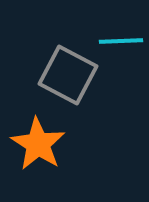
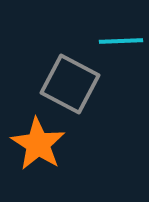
gray square: moved 2 px right, 9 px down
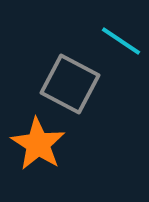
cyan line: rotated 36 degrees clockwise
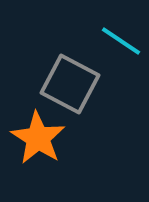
orange star: moved 6 px up
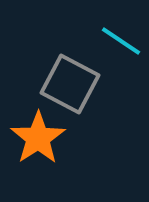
orange star: rotated 6 degrees clockwise
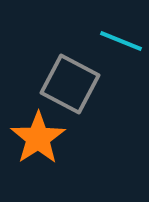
cyan line: rotated 12 degrees counterclockwise
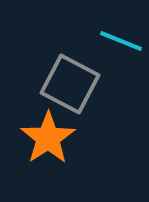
orange star: moved 10 px right
